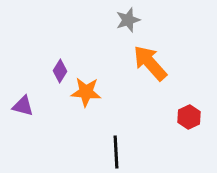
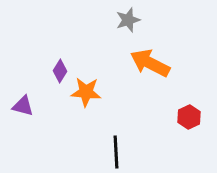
orange arrow: rotated 21 degrees counterclockwise
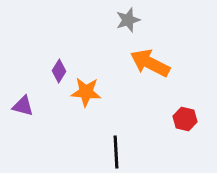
purple diamond: moved 1 px left
red hexagon: moved 4 px left, 2 px down; rotated 20 degrees counterclockwise
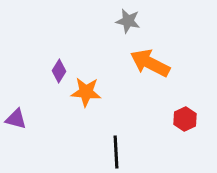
gray star: moved 1 px down; rotated 30 degrees clockwise
purple triangle: moved 7 px left, 13 px down
red hexagon: rotated 20 degrees clockwise
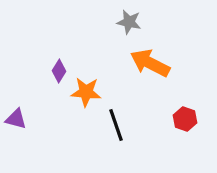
gray star: moved 1 px right, 1 px down
red hexagon: rotated 15 degrees counterclockwise
black line: moved 27 px up; rotated 16 degrees counterclockwise
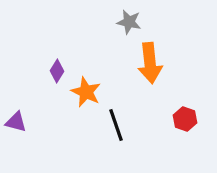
orange arrow: rotated 123 degrees counterclockwise
purple diamond: moved 2 px left
orange star: rotated 20 degrees clockwise
purple triangle: moved 3 px down
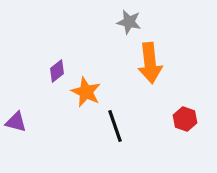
purple diamond: rotated 20 degrees clockwise
black line: moved 1 px left, 1 px down
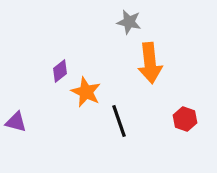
purple diamond: moved 3 px right
black line: moved 4 px right, 5 px up
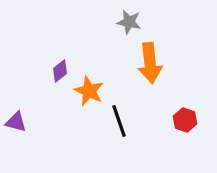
orange star: moved 3 px right, 1 px up
red hexagon: moved 1 px down
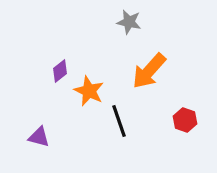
orange arrow: moved 1 px left, 8 px down; rotated 48 degrees clockwise
purple triangle: moved 23 px right, 15 px down
